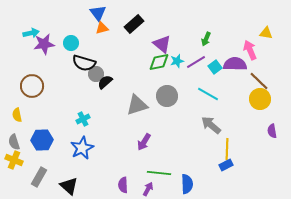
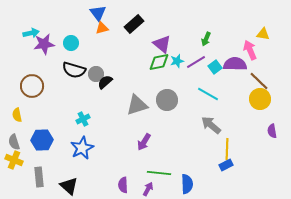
yellow triangle at (266, 33): moved 3 px left, 1 px down
black semicircle at (84, 63): moved 10 px left, 7 px down
gray circle at (167, 96): moved 4 px down
gray rectangle at (39, 177): rotated 36 degrees counterclockwise
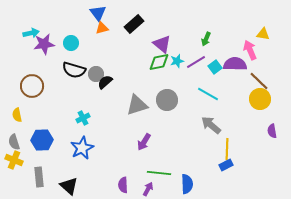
cyan cross at (83, 119): moved 1 px up
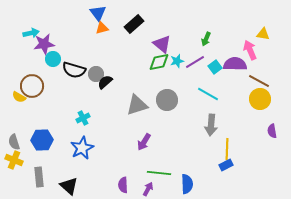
cyan circle at (71, 43): moved 18 px left, 16 px down
purple line at (196, 62): moved 1 px left
brown line at (259, 81): rotated 15 degrees counterclockwise
yellow semicircle at (17, 115): moved 2 px right, 18 px up; rotated 48 degrees counterclockwise
gray arrow at (211, 125): rotated 125 degrees counterclockwise
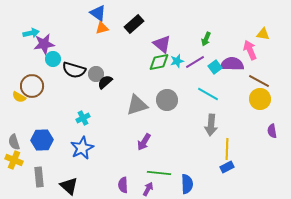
blue triangle at (98, 13): rotated 18 degrees counterclockwise
purple semicircle at (235, 64): moved 3 px left
blue rectangle at (226, 165): moved 1 px right, 2 px down
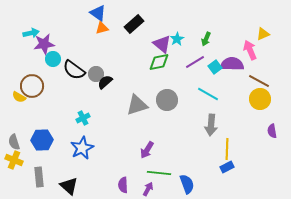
yellow triangle at (263, 34): rotated 32 degrees counterclockwise
cyan star at (177, 61): moved 22 px up; rotated 16 degrees counterclockwise
black semicircle at (74, 70): rotated 20 degrees clockwise
purple arrow at (144, 142): moved 3 px right, 8 px down
blue semicircle at (187, 184): rotated 18 degrees counterclockwise
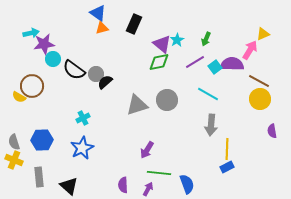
black rectangle at (134, 24): rotated 24 degrees counterclockwise
cyan star at (177, 39): moved 1 px down
pink arrow at (250, 50): rotated 54 degrees clockwise
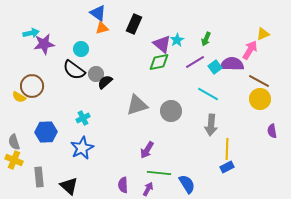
cyan circle at (53, 59): moved 28 px right, 10 px up
gray circle at (167, 100): moved 4 px right, 11 px down
blue hexagon at (42, 140): moved 4 px right, 8 px up
blue semicircle at (187, 184): rotated 12 degrees counterclockwise
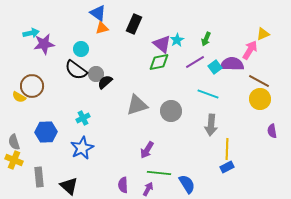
black semicircle at (74, 70): moved 2 px right
cyan line at (208, 94): rotated 10 degrees counterclockwise
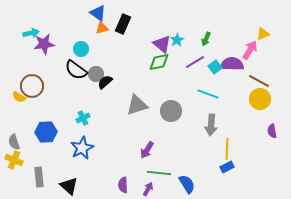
black rectangle at (134, 24): moved 11 px left
